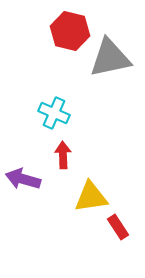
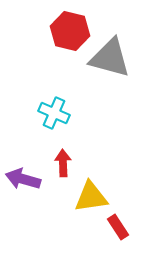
gray triangle: rotated 27 degrees clockwise
red arrow: moved 8 px down
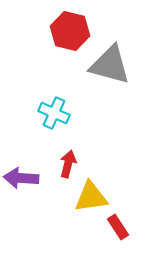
gray triangle: moved 7 px down
red arrow: moved 5 px right, 1 px down; rotated 16 degrees clockwise
purple arrow: moved 2 px left, 1 px up; rotated 12 degrees counterclockwise
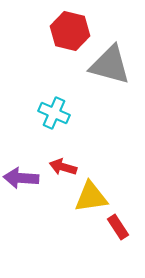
red arrow: moved 5 px left, 3 px down; rotated 88 degrees counterclockwise
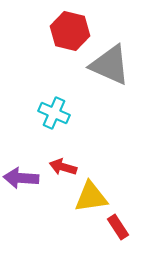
gray triangle: rotated 9 degrees clockwise
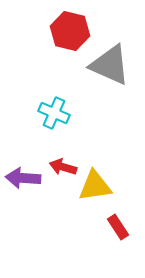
purple arrow: moved 2 px right
yellow triangle: moved 4 px right, 11 px up
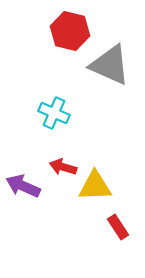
purple arrow: moved 8 px down; rotated 20 degrees clockwise
yellow triangle: rotated 6 degrees clockwise
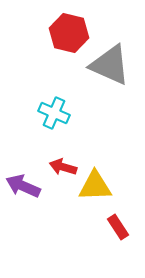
red hexagon: moved 1 px left, 2 px down
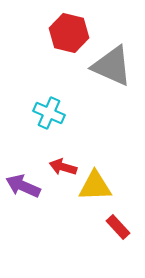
gray triangle: moved 2 px right, 1 px down
cyan cross: moved 5 px left
red rectangle: rotated 10 degrees counterclockwise
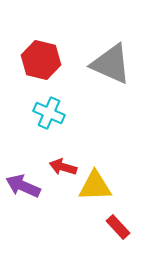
red hexagon: moved 28 px left, 27 px down
gray triangle: moved 1 px left, 2 px up
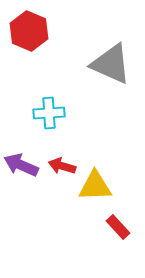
red hexagon: moved 12 px left, 29 px up; rotated 9 degrees clockwise
cyan cross: rotated 28 degrees counterclockwise
red arrow: moved 1 px left, 1 px up
purple arrow: moved 2 px left, 21 px up
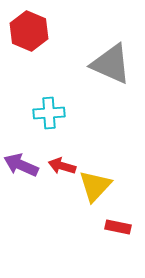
yellow triangle: rotated 45 degrees counterclockwise
red rectangle: rotated 35 degrees counterclockwise
